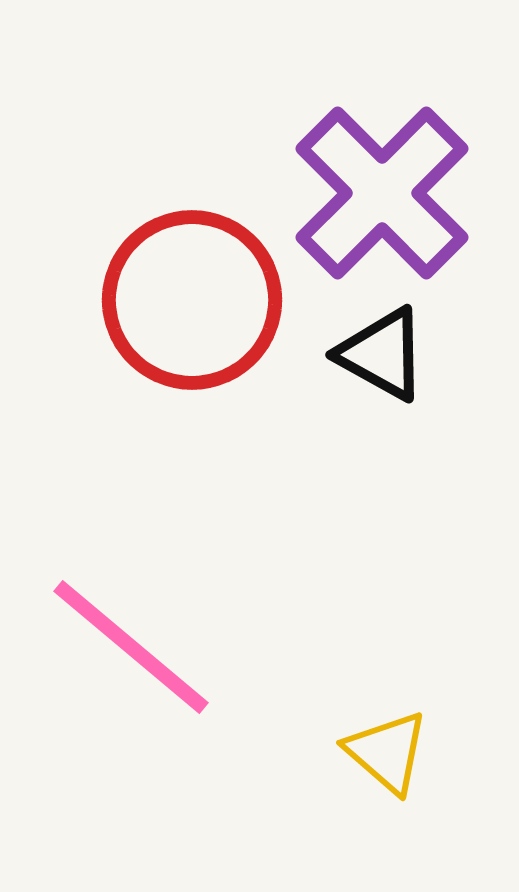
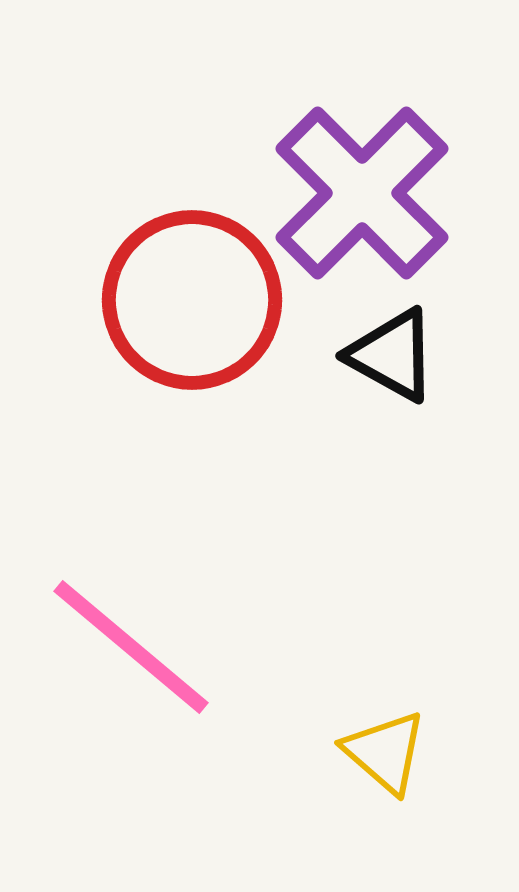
purple cross: moved 20 px left
black triangle: moved 10 px right, 1 px down
yellow triangle: moved 2 px left
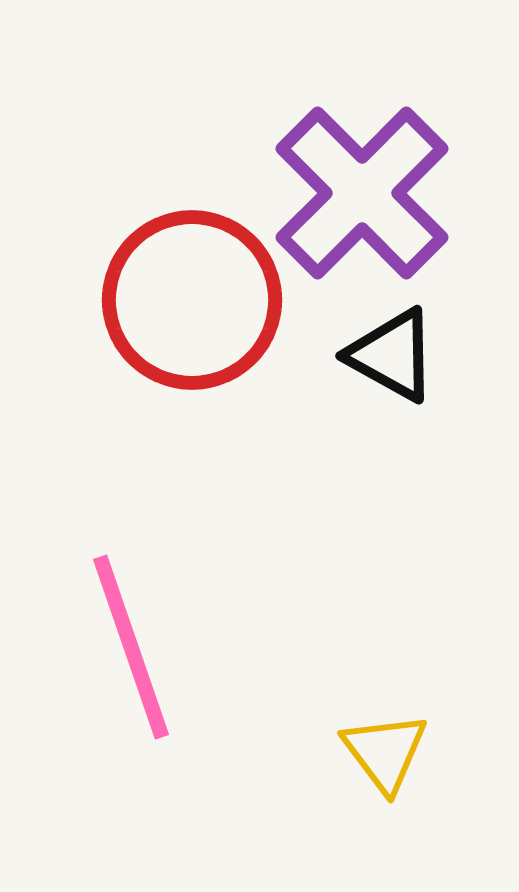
pink line: rotated 31 degrees clockwise
yellow triangle: rotated 12 degrees clockwise
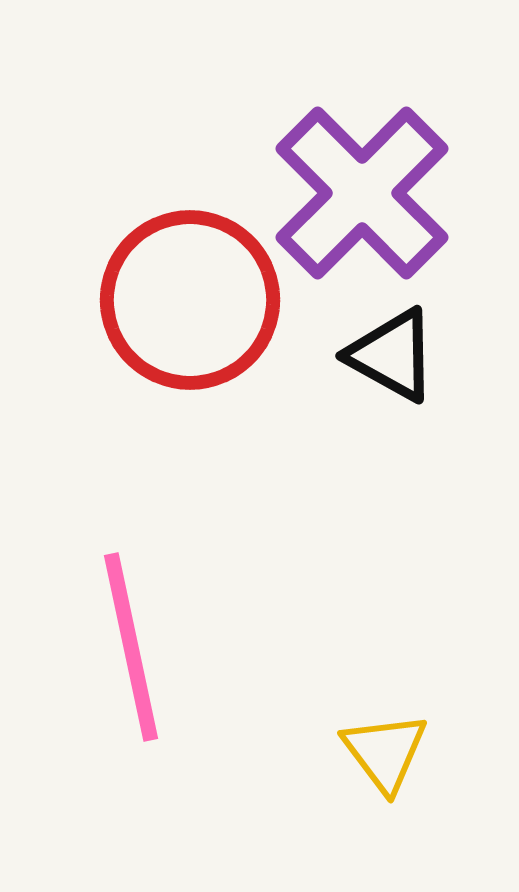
red circle: moved 2 px left
pink line: rotated 7 degrees clockwise
